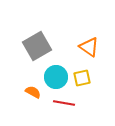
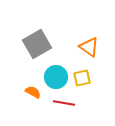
gray square: moved 2 px up
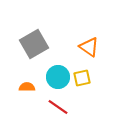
gray square: moved 3 px left
cyan circle: moved 2 px right
orange semicircle: moved 6 px left, 5 px up; rotated 28 degrees counterclockwise
red line: moved 6 px left, 4 px down; rotated 25 degrees clockwise
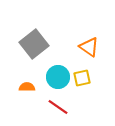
gray square: rotated 8 degrees counterclockwise
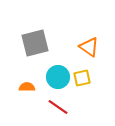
gray square: moved 1 px right, 1 px up; rotated 24 degrees clockwise
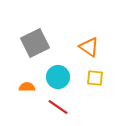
gray square: rotated 12 degrees counterclockwise
yellow square: moved 13 px right; rotated 18 degrees clockwise
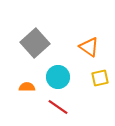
gray square: rotated 16 degrees counterclockwise
yellow square: moved 5 px right; rotated 18 degrees counterclockwise
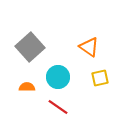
gray square: moved 5 px left, 4 px down
